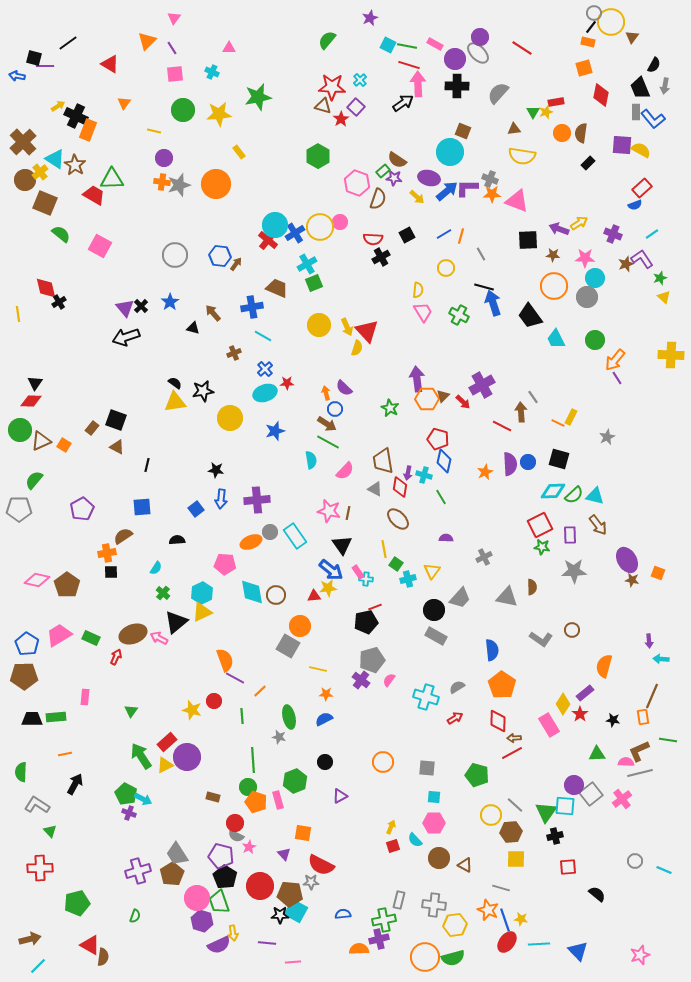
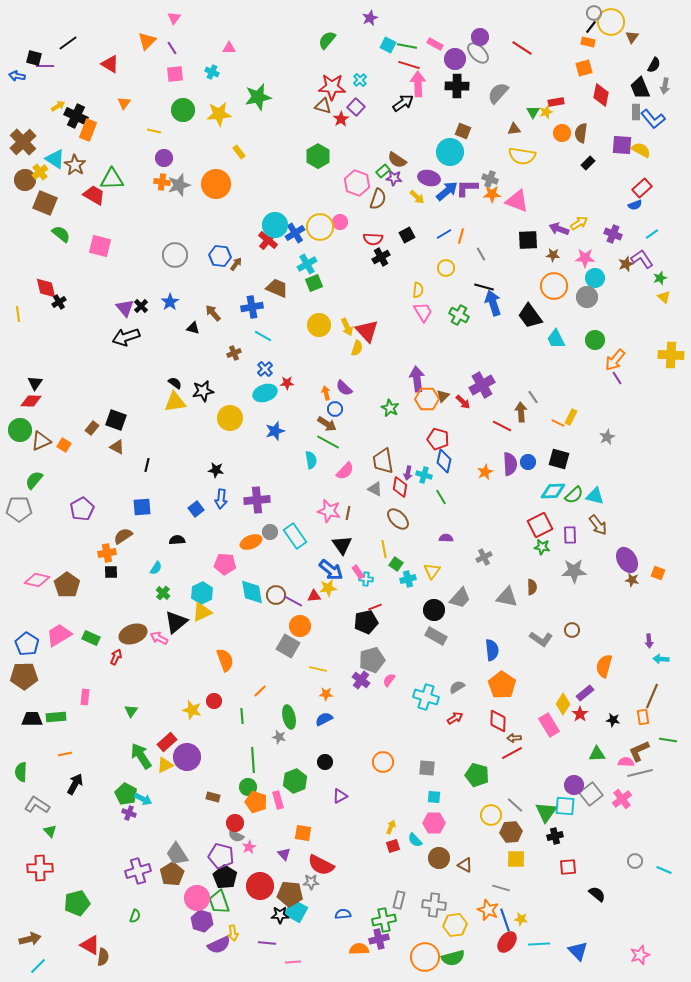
pink square at (100, 246): rotated 15 degrees counterclockwise
purple line at (235, 678): moved 58 px right, 77 px up
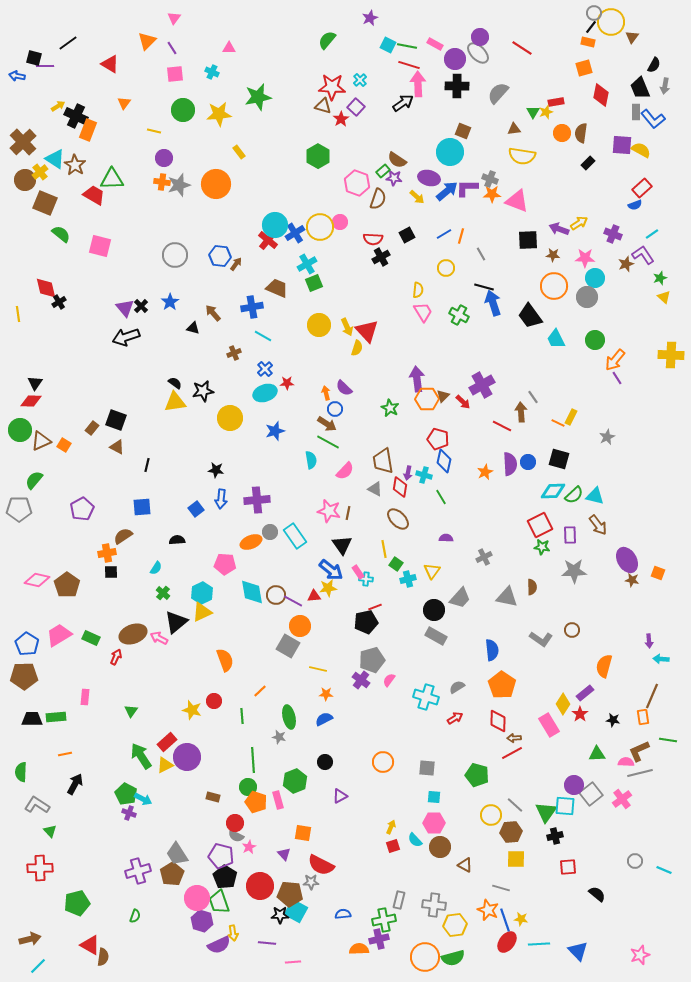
purple L-shape at (642, 259): moved 1 px right, 4 px up
brown circle at (439, 858): moved 1 px right, 11 px up
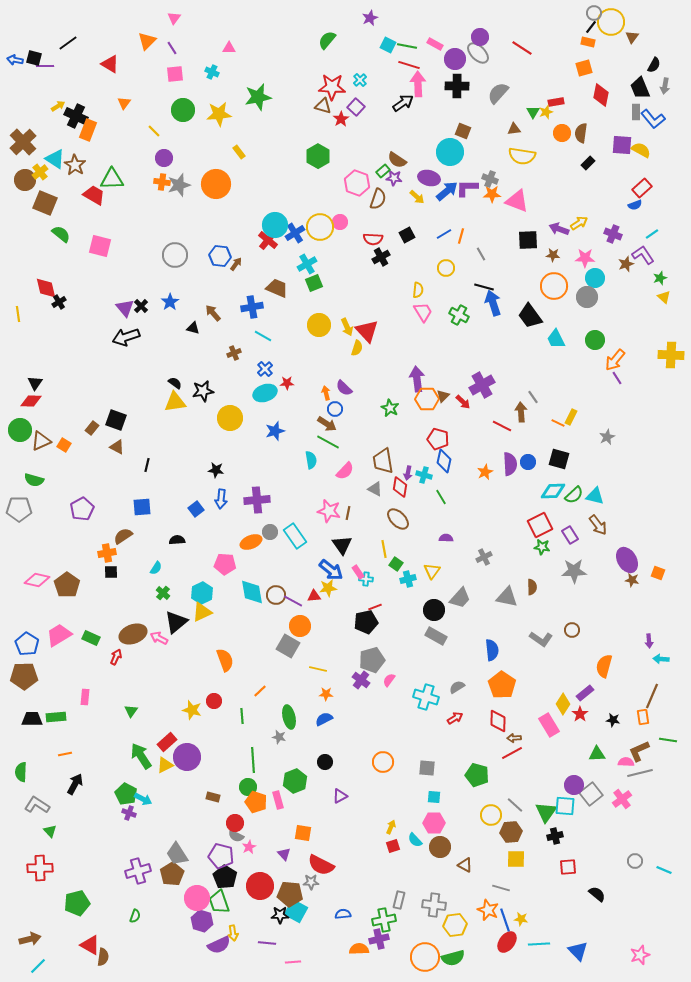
blue arrow at (17, 76): moved 2 px left, 16 px up
yellow line at (154, 131): rotated 32 degrees clockwise
green semicircle at (34, 480): rotated 114 degrees counterclockwise
purple rectangle at (570, 535): rotated 30 degrees counterclockwise
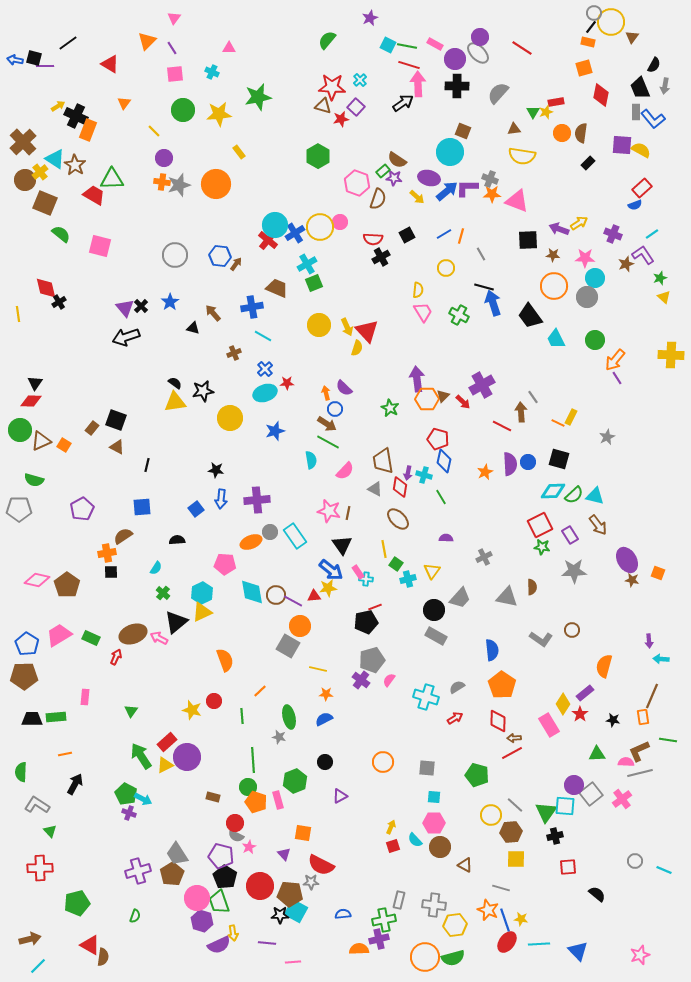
red star at (341, 119): rotated 21 degrees clockwise
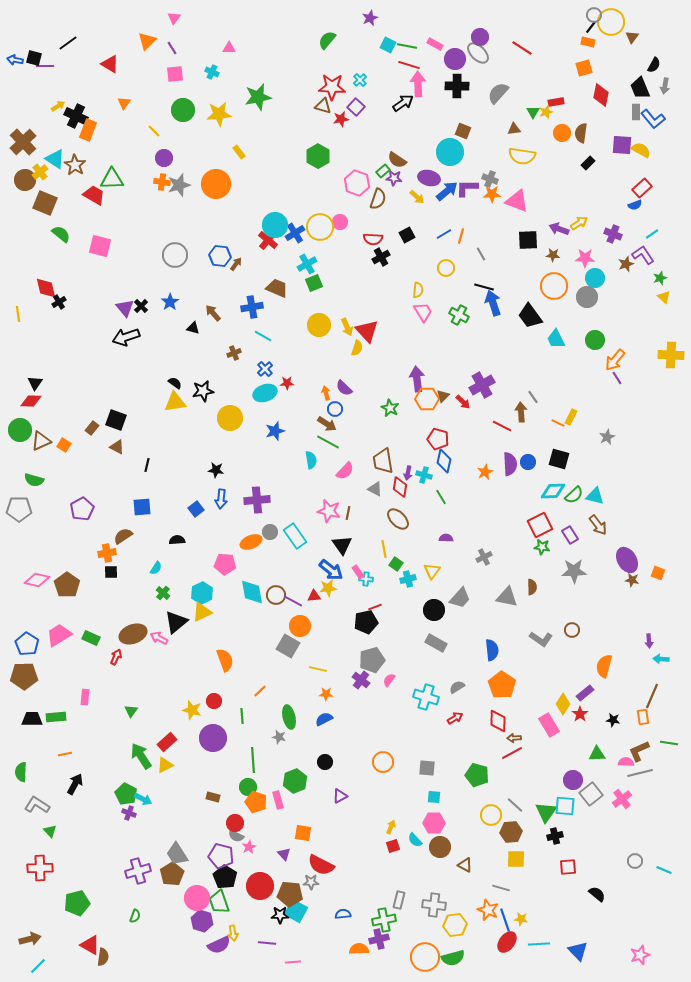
gray circle at (594, 13): moved 2 px down
gray rectangle at (436, 636): moved 7 px down
green line at (668, 740): moved 1 px right, 3 px down
purple circle at (187, 757): moved 26 px right, 19 px up
purple circle at (574, 785): moved 1 px left, 5 px up
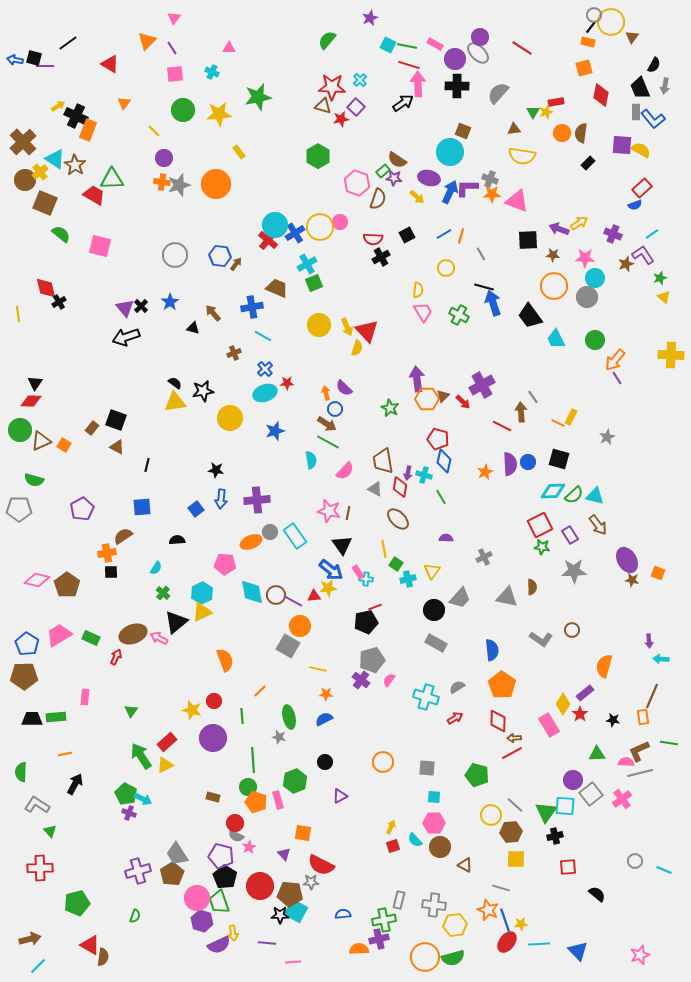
blue arrow at (447, 191): moved 3 px right, 1 px down; rotated 25 degrees counterclockwise
yellow star at (521, 919): moved 5 px down; rotated 16 degrees counterclockwise
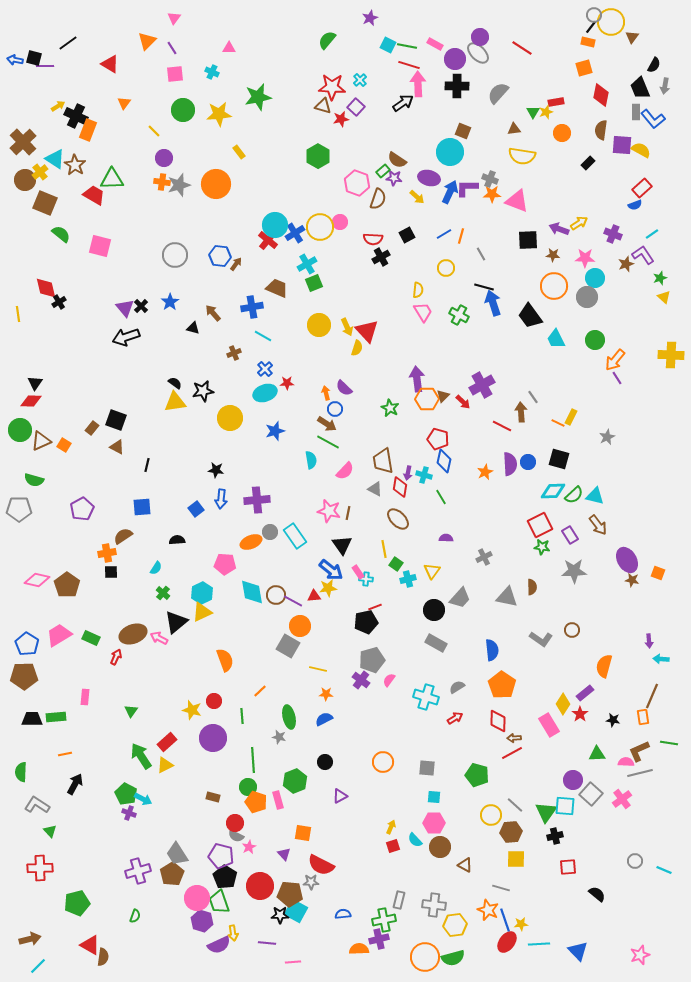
brown semicircle at (581, 133): moved 20 px right, 3 px up
gray square at (591, 794): rotated 10 degrees counterclockwise
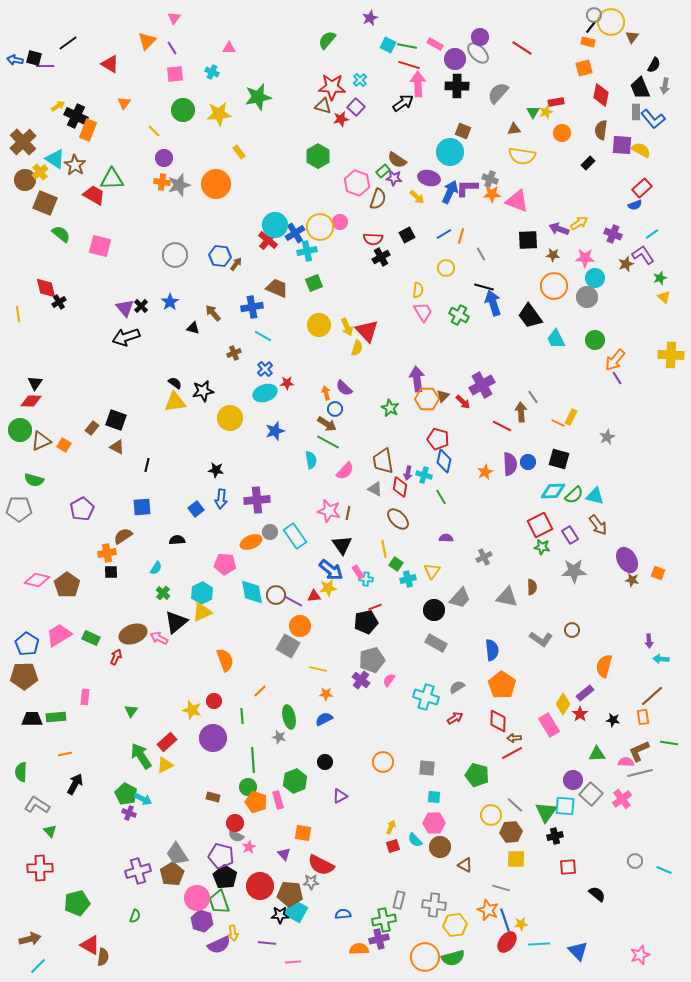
cyan cross at (307, 264): moved 13 px up; rotated 18 degrees clockwise
brown line at (652, 696): rotated 25 degrees clockwise
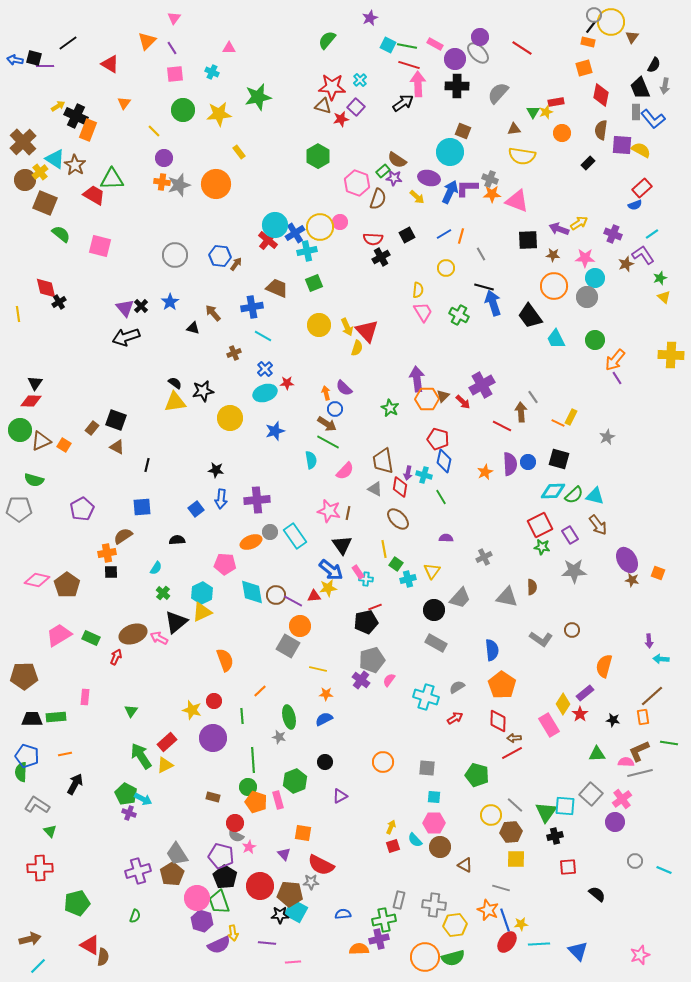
blue pentagon at (27, 644): moved 112 px down; rotated 15 degrees counterclockwise
purple circle at (573, 780): moved 42 px right, 42 px down
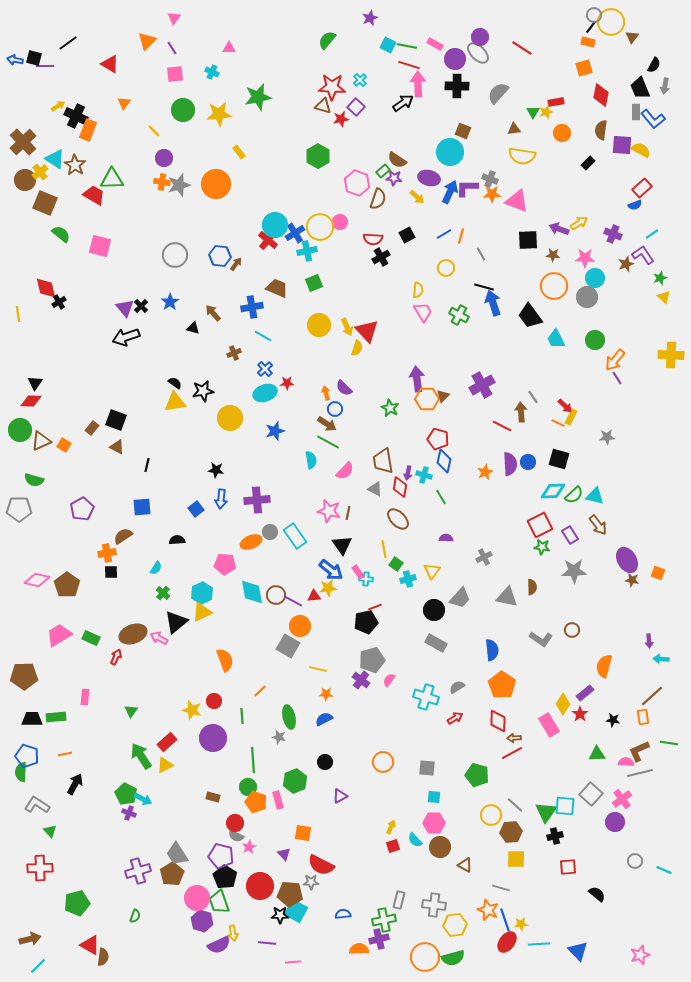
red arrow at (463, 402): moved 102 px right, 4 px down
gray star at (607, 437): rotated 21 degrees clockwise
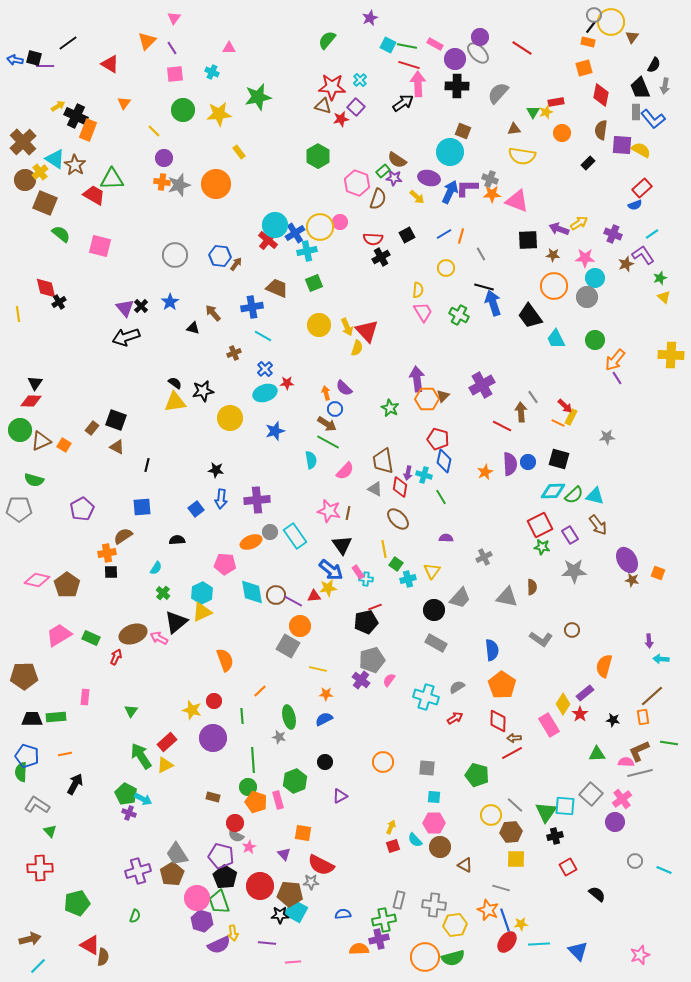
red square at (568, 867): rotated 24 degrees counterclockwise
